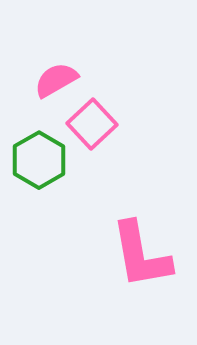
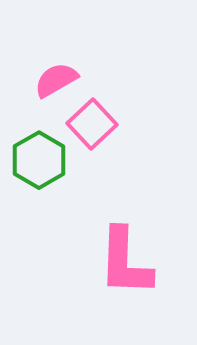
pink L-shape: moved 16 px left, 7 px down; rotated 12 degrees clockwise
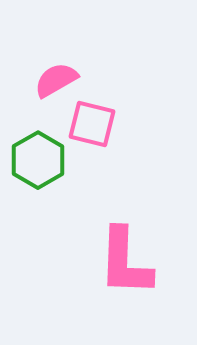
pink square: rotated 33 degrees counterclockwise
green hexagon: moved 1 px left
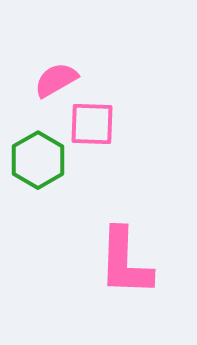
pink square: rotated 12 degrees counterclockwise
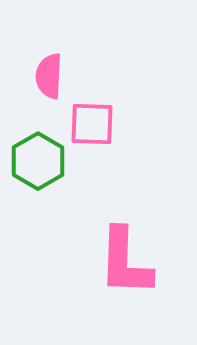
pink semicircle: moved 7 px left, 4 px up; rotated 57 degrees counterclockwise
green hexagon: moved 1 px down
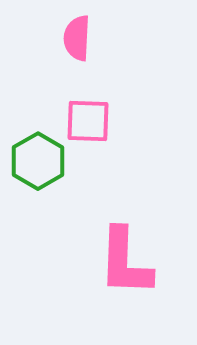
pink semicircle: moved 28 px right, 38 px up
pink square: moved 4 px left, 3 px up
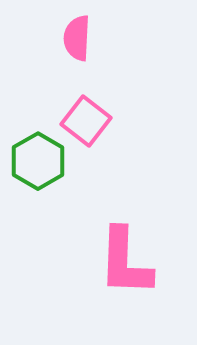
pink square: moved 2 px left; rotated 36 degrees clockwise
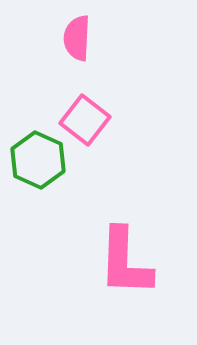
pink square: moved 1 px left, 1 px up
green hexagon: moved 1 px up; rotated 6 degrees counterclockwise
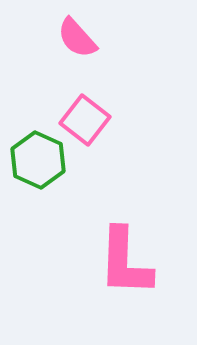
pink semicircle: rotated 45 degrees counterclockwise
